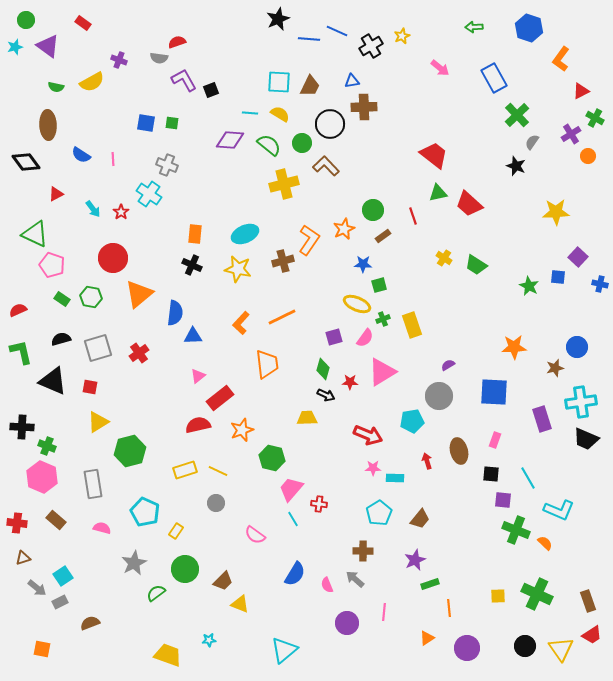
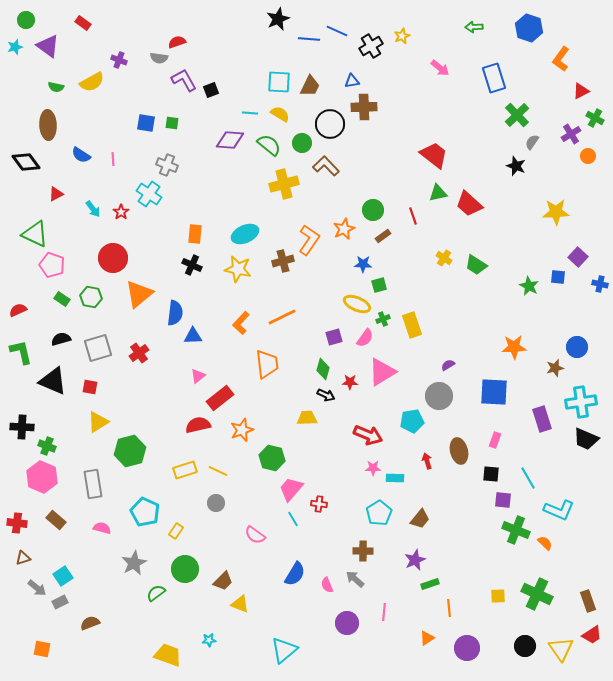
blue rectangle at (494, 78): rotated 12 degrees clockwise
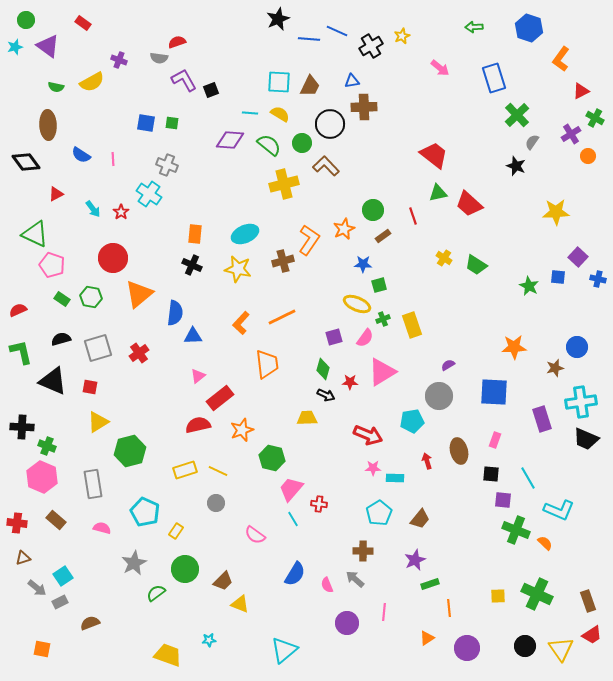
blue cross at (600, 284): moved 2 px left, 5 px up
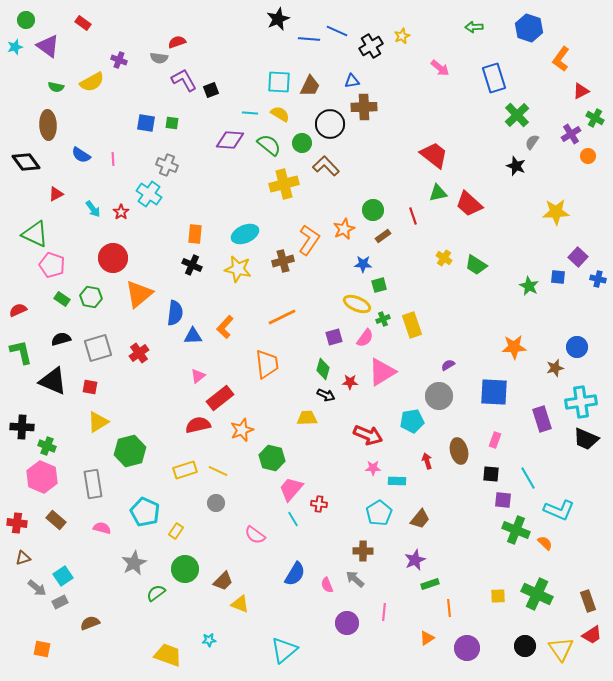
orange L-shape at (241, 323): moved 16 px left, 4 px down
cyan rectangle at (395, 478): moved 2 px right, 3 px down
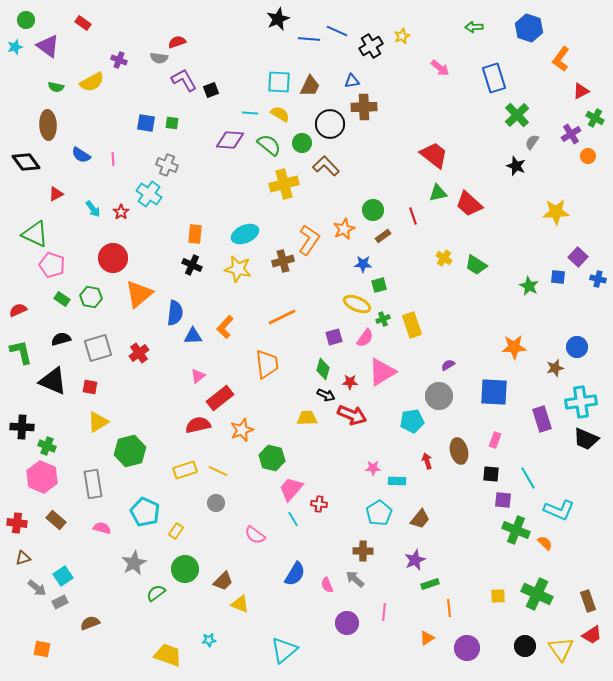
red arrow at (368, 435): moved 16 px left, 20 px up
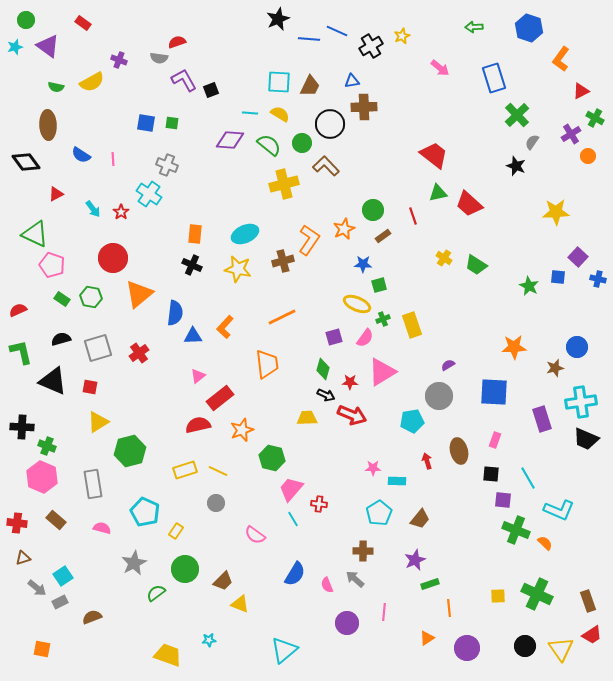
brown semicircle at (90, 623): moved 2 px right, 6 px up
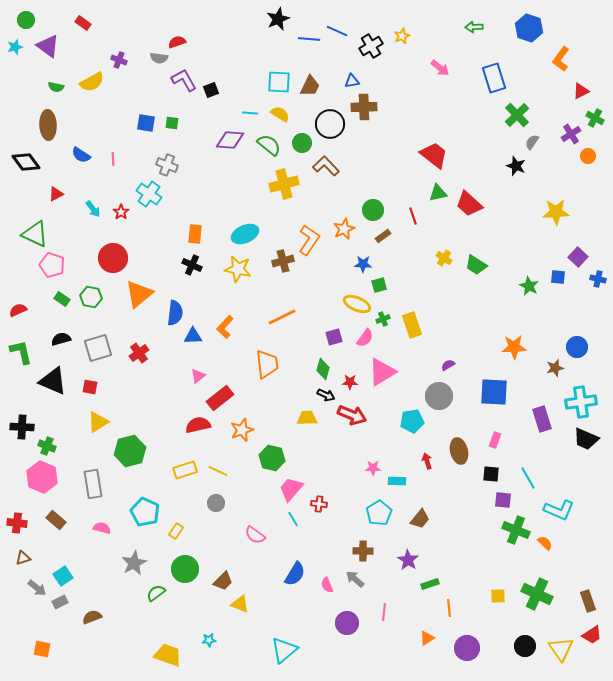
purple star at (415, 560): moved 7 px left; rotated 15 degrees counterclockwise
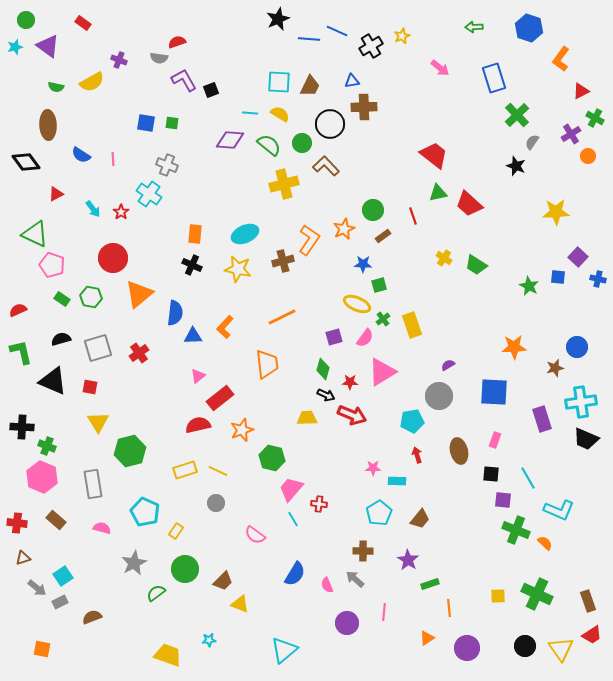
green cross at (383, 319): rotated 16 degrees counterclockwise
yellow triangle at (98, 422): rotated 30 degrees counterclockwise
red arrow at (427, 461): moved 10 px left, 6 px up
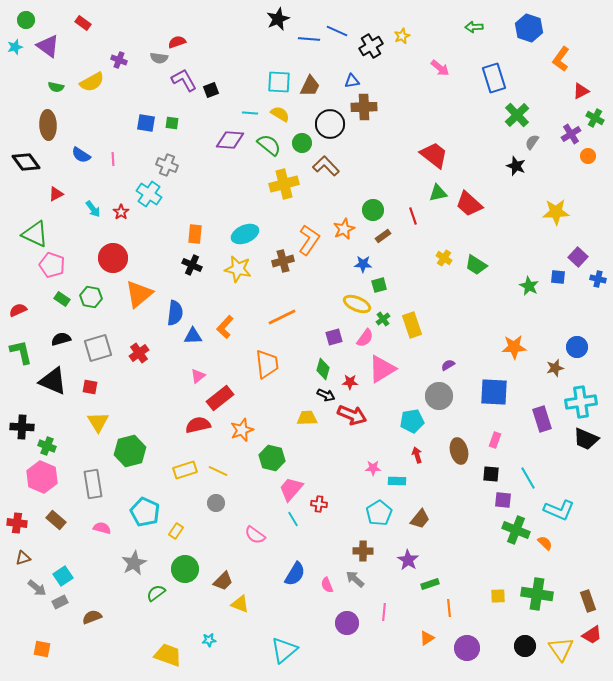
pink triangle at (382, 372): moved 3 px up
green cross at (537, 594): rotated 16 degrees counterclockwise
